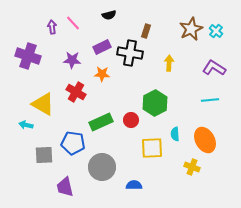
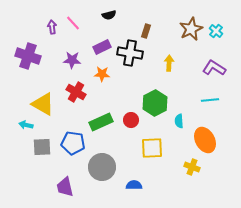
cyan semicircle: moved 4 px right, 13 px up
gray square: moved 2 px left, 8 px up
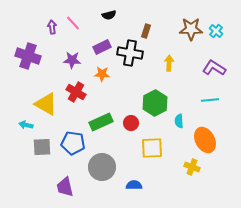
brown star: rotated 25 degrees clockwise
yellow triangle: moved 3 px right
red circle: moved 3 px down
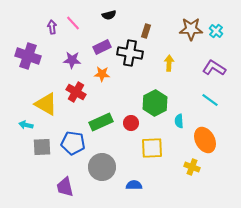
cyan line: rotated 42 degrees clockwise
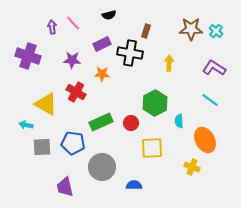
purple rectangle: moved 3 px up
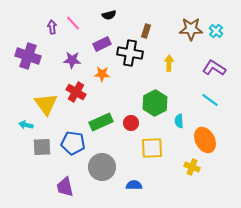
yellow triangle: rotated 25 degrees clockwise
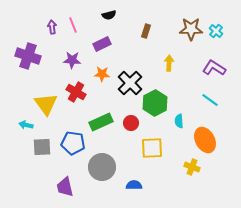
pink line: moved 2 px down; rotated 21 degrees clockwise
black cross: moved 30 px down; rotated 35 degrees clockwise
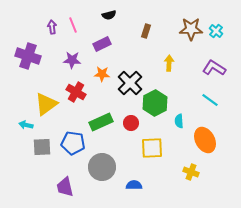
yellow triangle: rotated 30 degrees clockwise
yellow cross: moved 1 px left, 5 px down
